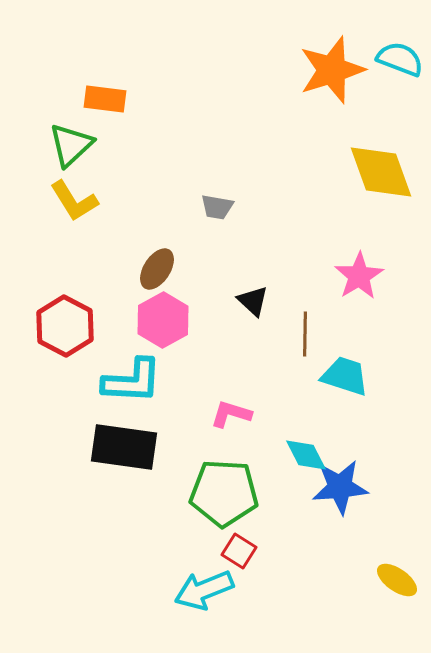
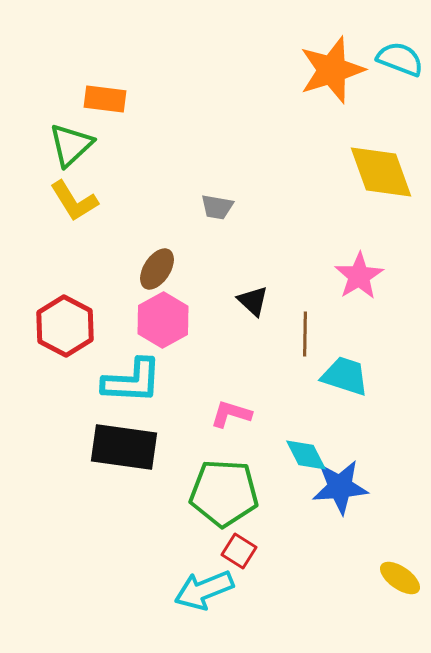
yellow ellipse: moved 3 px right, 2 px up
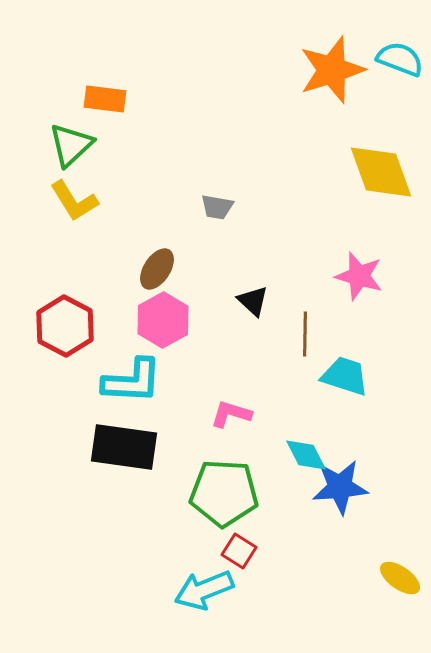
pink star: rotated 24 degrees counterclockwise
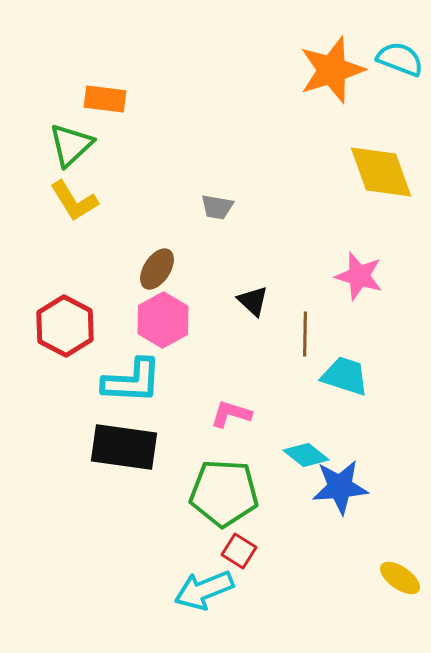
cyan diamond: rotated 24 degrees counterclockwise
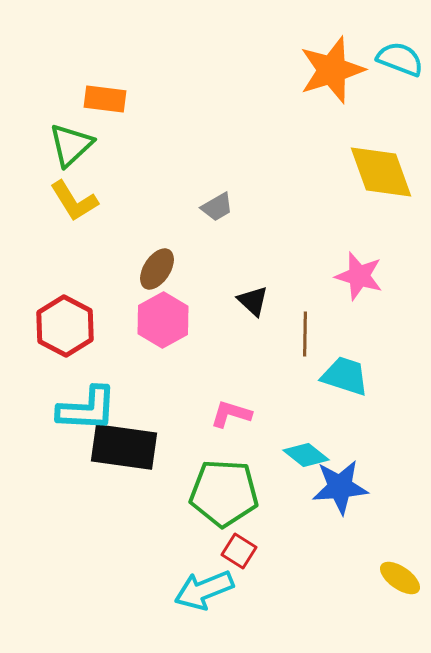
gray trapezoid: rotated 40 degrees counterclockwise
cyan L-shape: moved 45 px left, 28 px down
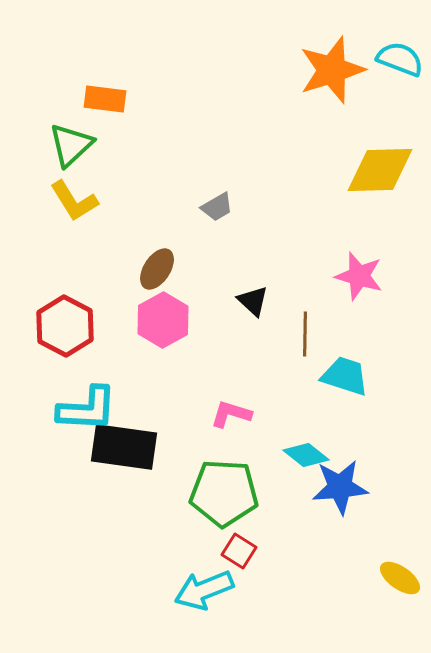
yellow diamond: moved 1 px left, 2 px up; rotated 72 degrees counterclockwise
